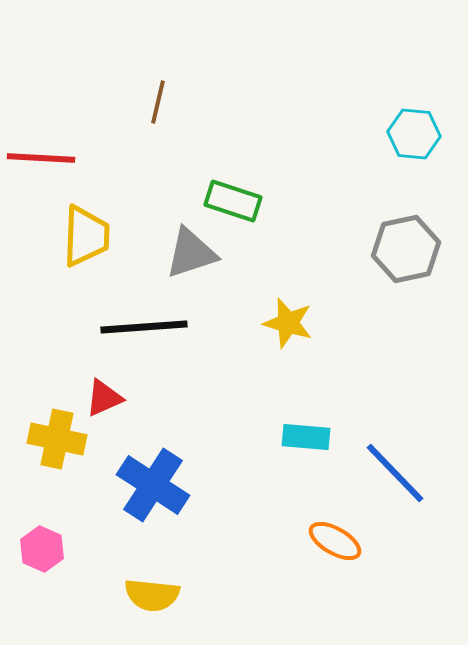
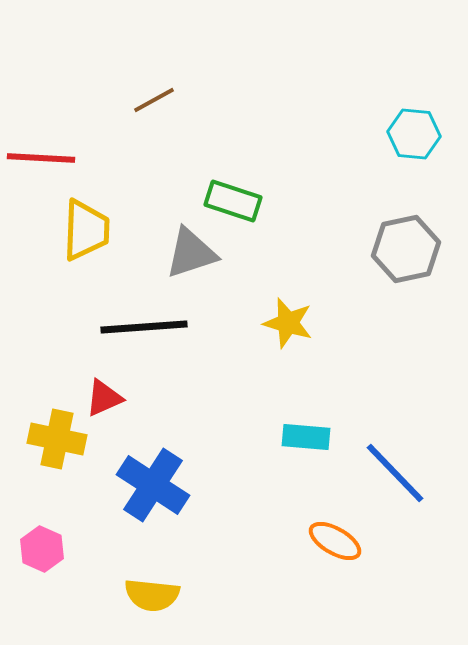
brown line: moved 4 px left, 2 px up; rotated 48 degrees clockwise
yellow trapezoid: moved 6 px up
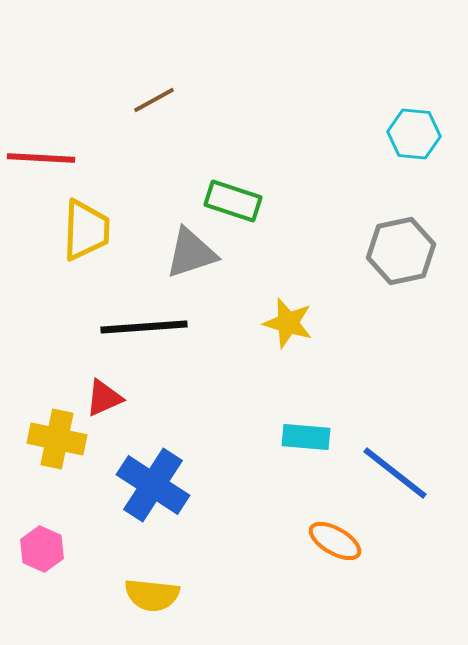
gray hexagon: moved 5 px left, 2 px down
blue line: rotated 8 degrees counterclockwise
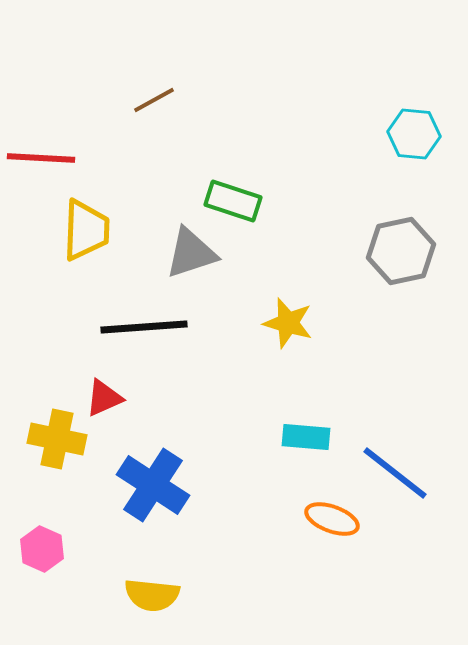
orange ellipse: moved 3 px left, 22 px up; rotated 10 degrees counterclockwise
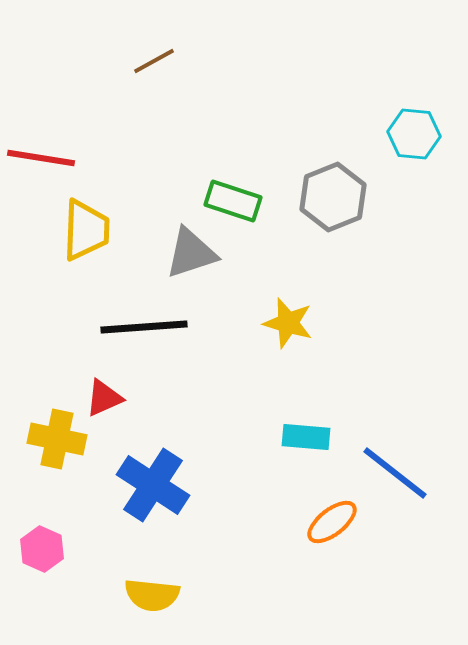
brown line: moved 39 px up
red line: rotated 6 degrees clockwise
gray hexagon: moved 68 px left, 54 px up; rotated 10 degrees counterclockwise
orange ellipse: moved 3 px down; rotated 58 degrees counterclockwise
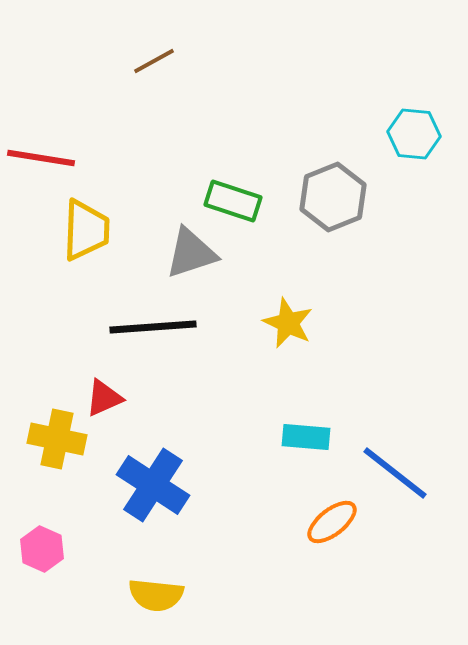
yellow star: rotated 9 degrees clockwise
black line: moved 9 px right
yellow semicircle: moved 4 px right
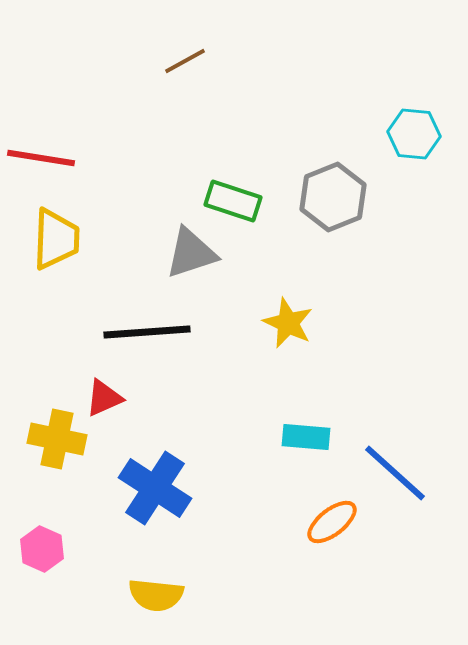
brown line: moved 31 px right
yellow trapezoid: moved 30 px left, 9 px down
black line: moved 6 px left, 5 px down
blue line: rotated 4 degrees clockwise
blue cross: moved 2 px right, 3 px down
